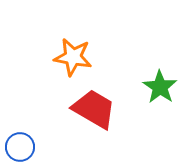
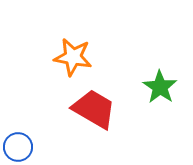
blue circle: moved 2 px left
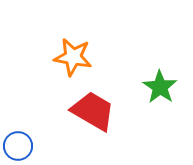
red trapezoid: moved 1 px left, 2 px down
blue circle: moved 1 px up
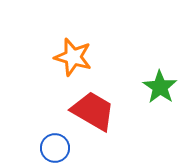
orange star: rotated 6 degrees clockwise
blue circle: moved 37 px right, 2 px down
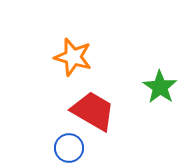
blue circle: moved 14 px right
